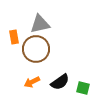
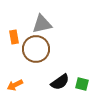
gray triangle: moved 2 px right
orange arrow: moved 17 px left, 3 px down
green square: moved 1 px left, 4 px up
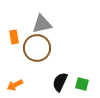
brown circle: moved 1 px right, 1 px up
black semicircle: rotated 150 degrees clockwise
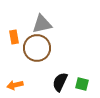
orange arrow: rotated 14 degrees clockwise
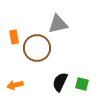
gray triangle: moved 16 px right
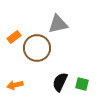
orange rectangle: rotated 64 degrees clockwise
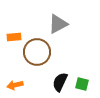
gray triangle: rotated 15 degrees counterclockwise
orange rectangle: rotated 32 degrees clockwise
brown circle: moved 4 px down
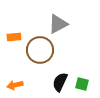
brown circle: moved 3 px right, 2 px up
